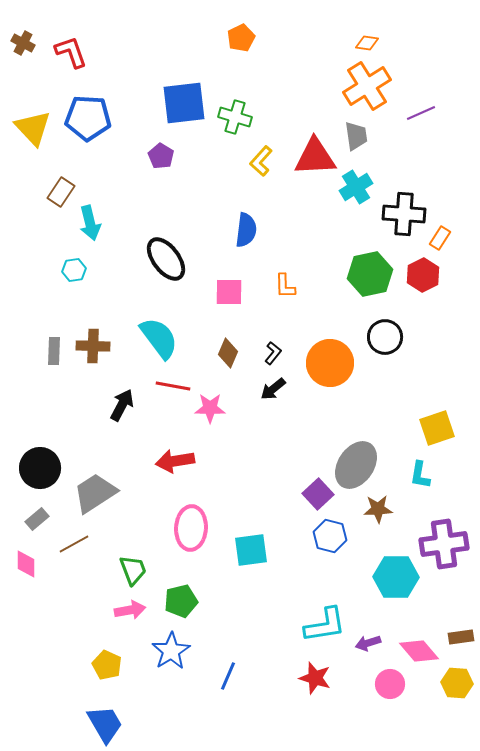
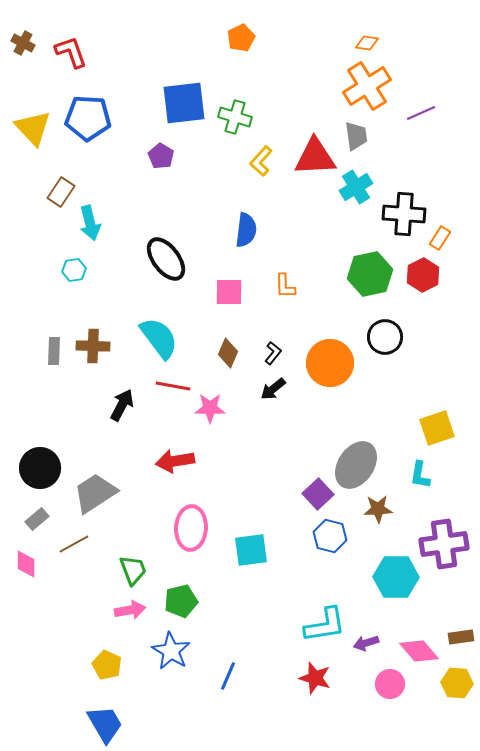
purple arrow at (368, 643): moved 2 px left
blue star at (171, 651): rotated 9 degrees counterclockwise
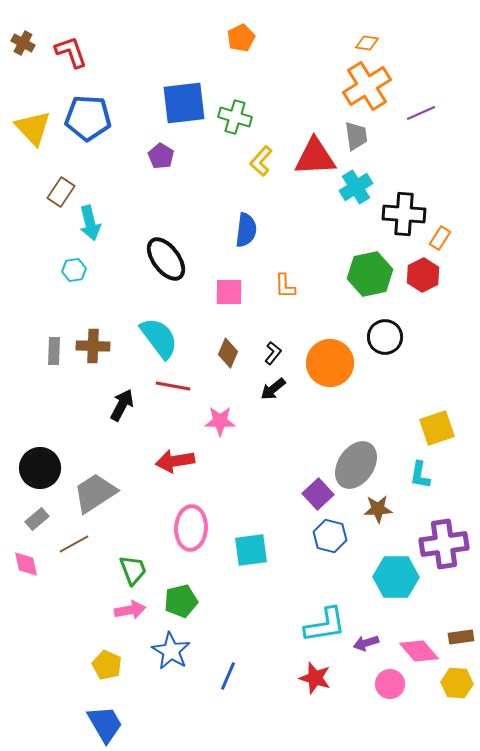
pink star at (210, 408): moved 10 px right, 13 px down
pink diamond at (26, 564): rotated 12 degrees counterclockwise
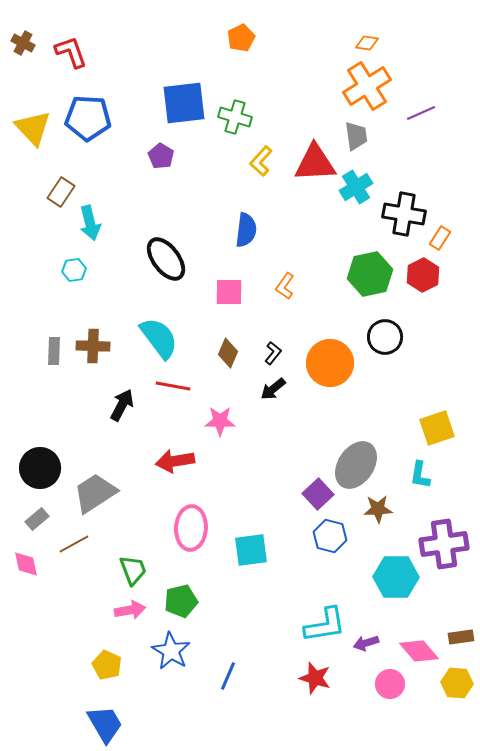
red triangle at (315, 157): moved 6 px down
black cross at (404, 214): rotated 6 degrees clockwise
orange L-shape at (285, 286): rotated 36 degrees clockwise
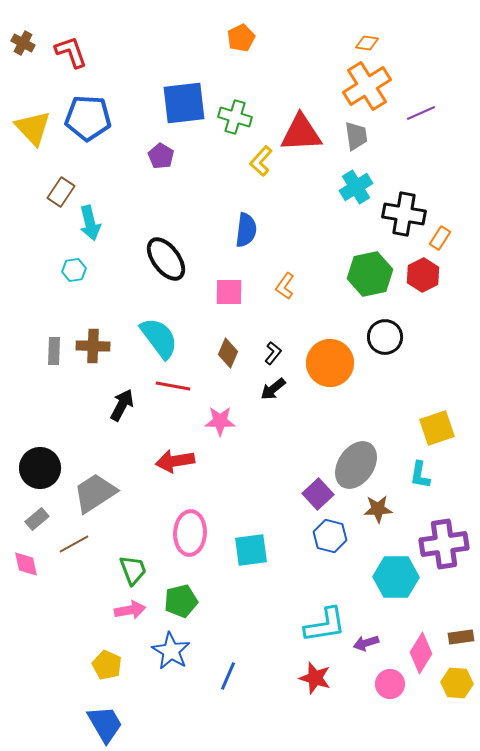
red triangle at (315, 163): moved 14 px left, 30 px up
pink ellipse at (191, 528): moved 1 px left, 5 px down
pink diamond at (419, 651): moved 2 px right, 2 px down; rotated 72 degrees clockwise
